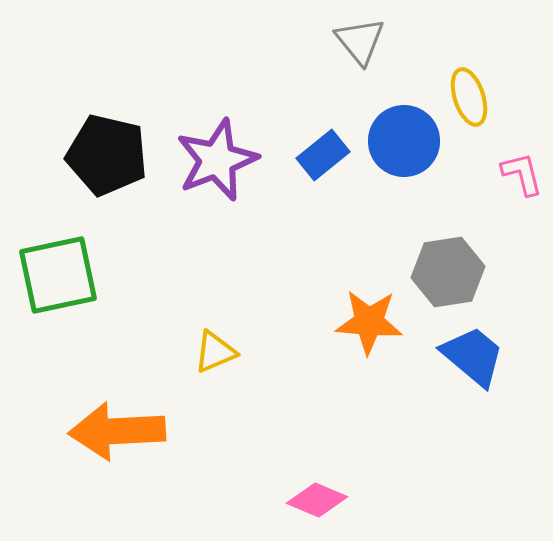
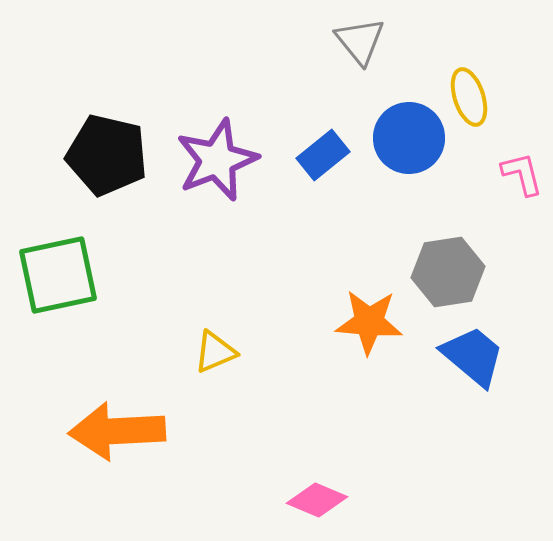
blue circle: moved 5 px right, 3 px up
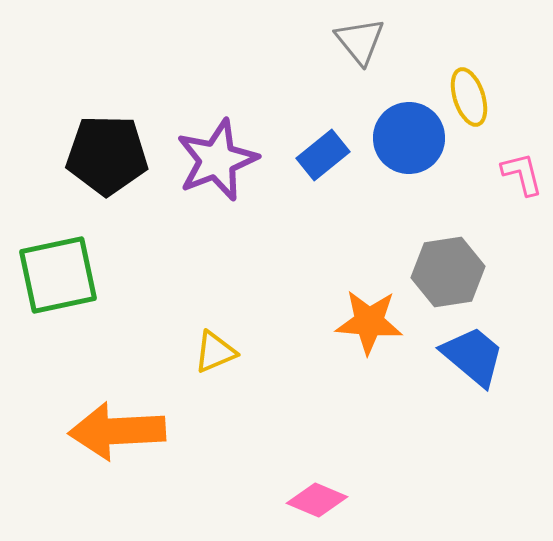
black pentagon: rotated 12 degrees counterclockwise
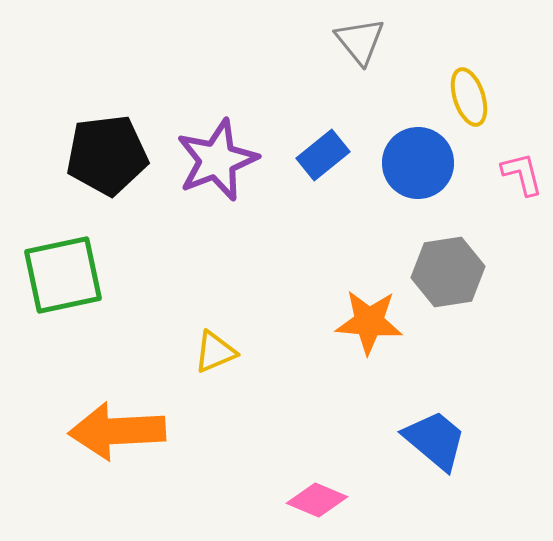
blue circle: moved 9 px right, 25 px down
black pentagon: rotated 8 degrees counterclockwise
green square: moved 5 px right
blue trapezoid: moved 38 px left, 84 px down
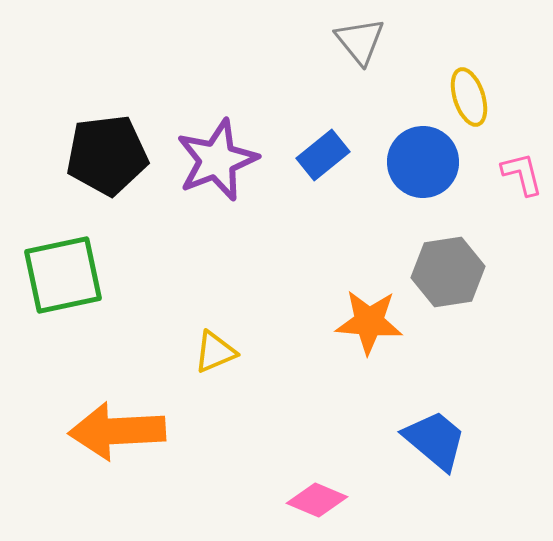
blue circle: moved 5 px right, 1 px up
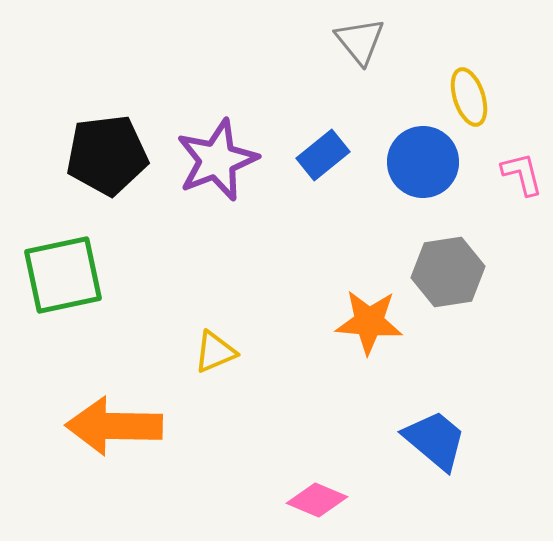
orange arrow: moved 3 px left, 5 px up; rotated 4 degrees clockwise
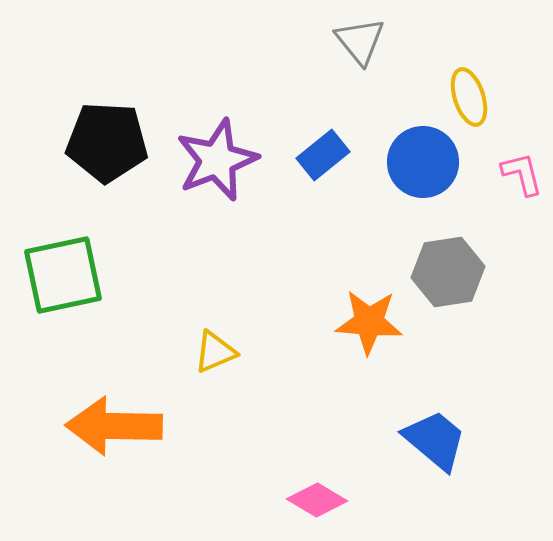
black pentagon: moved 13 px up; rotated 10 degrees clockwise
pink diamond: rotated 8 degrees clockwise
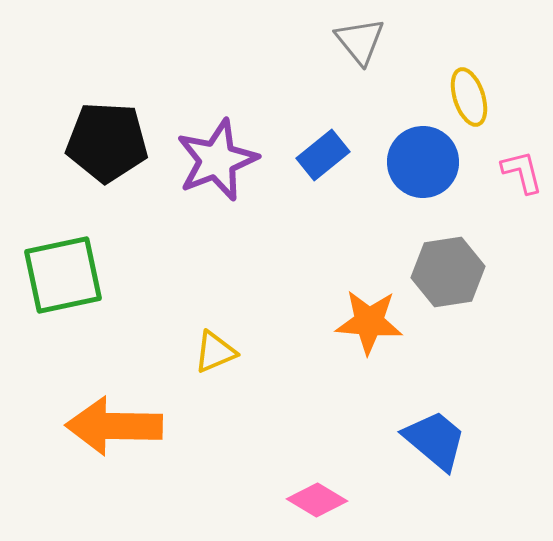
pink L-shape: moved 2 px up
